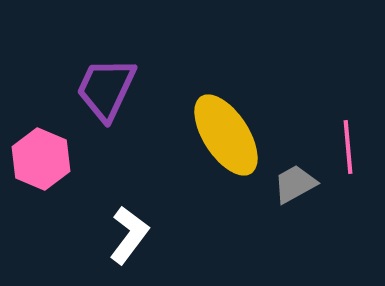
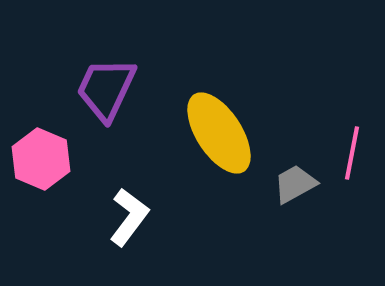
yellow ellipse: moved 7 px left, 2 px up
pink line: moved 4 px right, 6 px down; rotated 16 degrees clockwise
white L-shape: moved 18 px up
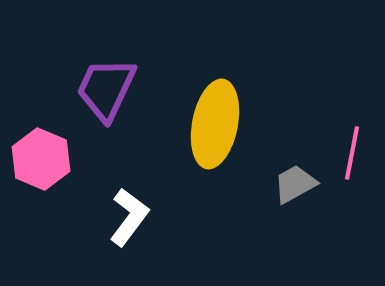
yellow ellipse: moved 4 px left, 9 px up; rotated 44 degrees clockwise
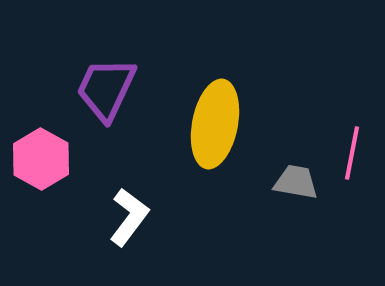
pink hexagon: rotated 6 degrees clockwise
gray trapezoid: moved 1 px right, 2 px up; rotated 39 degrees clockwise
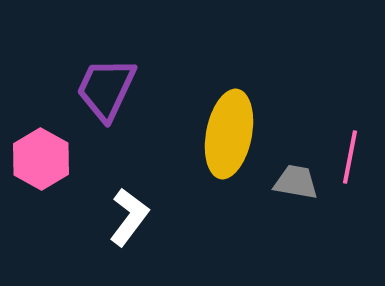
yellow ellipse: moved 14 px right, 10 px down
pink line: moved 2 px left, 4 px down
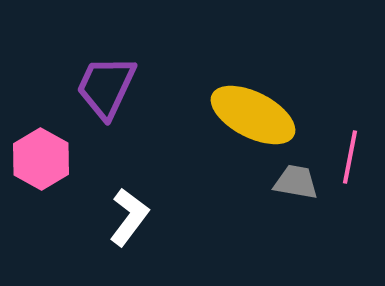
purple trapezoid: moved 2 px up
yellow ellipse: moved 24 px right, 19 px up; rotated 74 degrees counterclockwise
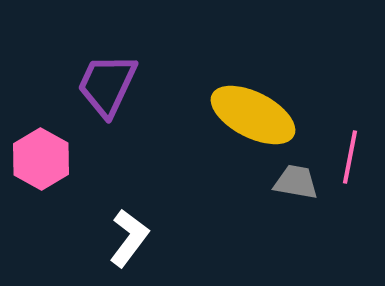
purple trapezoid: moved 1 px right, 2 px up
white L-shape: moved 21 px down
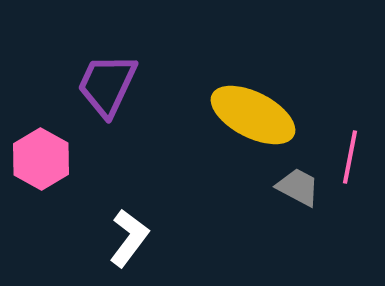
gray trapezoid: moved 2 px right, 5 px down; rotated 18 degrees clockwise
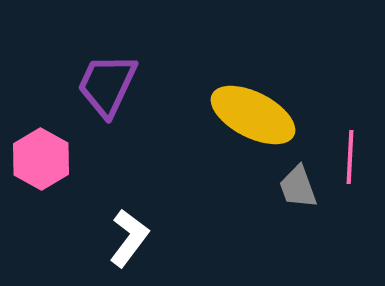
pink line: rotated 8 degrees counterclockwise
gray trapezoid: rotated 138 degrees counterclockwise
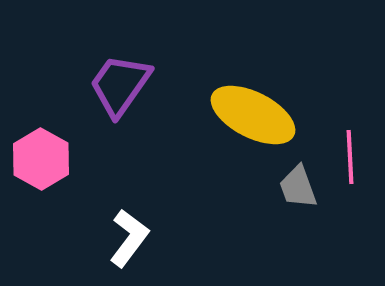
purple trapezoid: moved 13 px right; rotated 10 degrees clockwise
pink line: rotated 6 degrees counterclockwise
